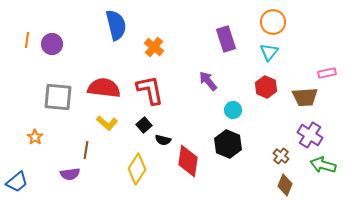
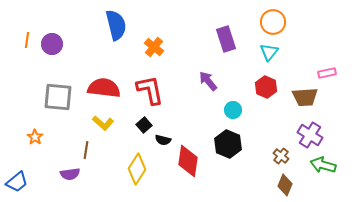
yellow L-shape: moved 4 px left
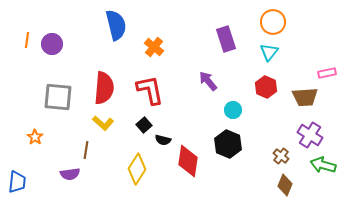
red semicircle: rotated 88 degrees clockwise
blue trapezoid: rotated 45 degrees counterclockwise
